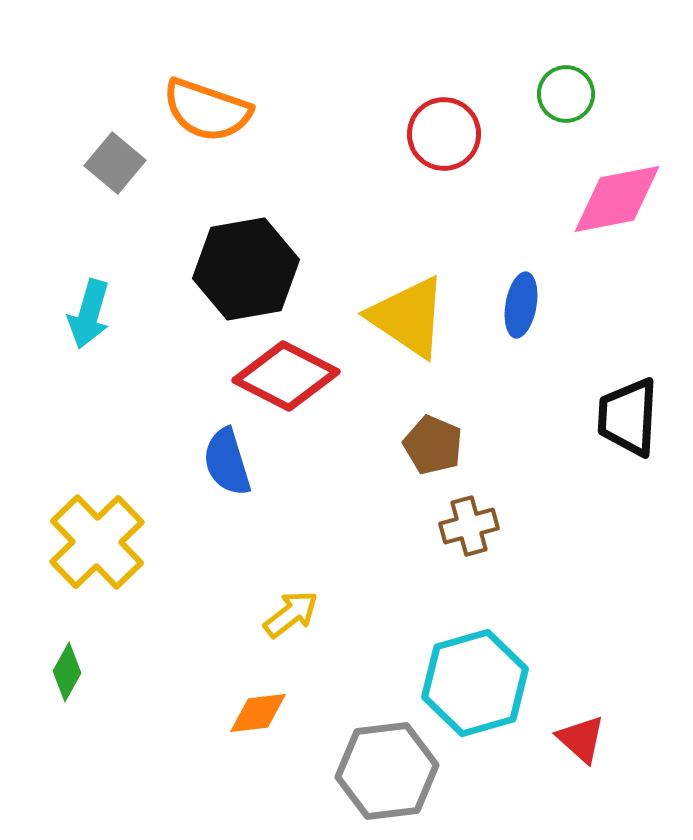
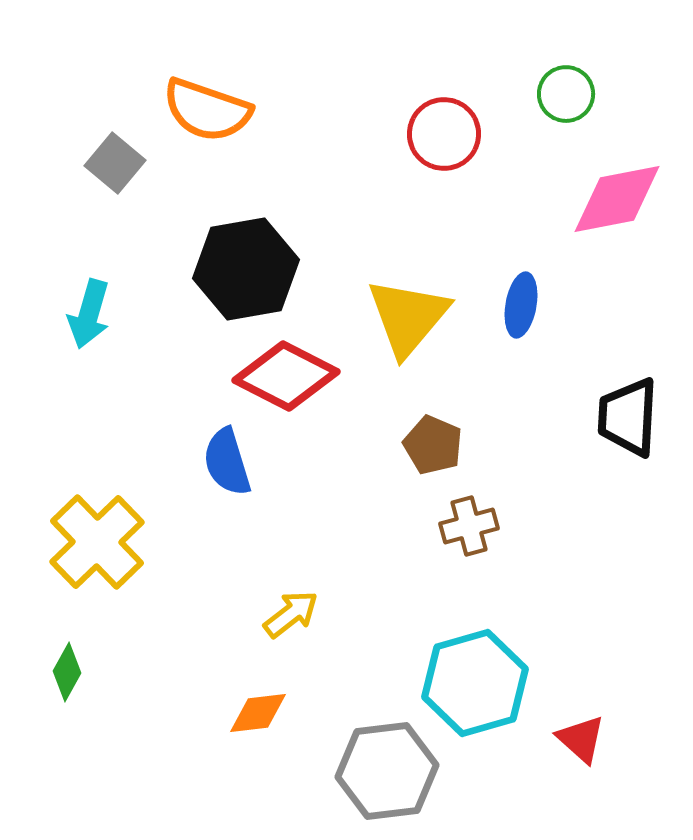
yellow triangle: rotated 36 degrees clockwise
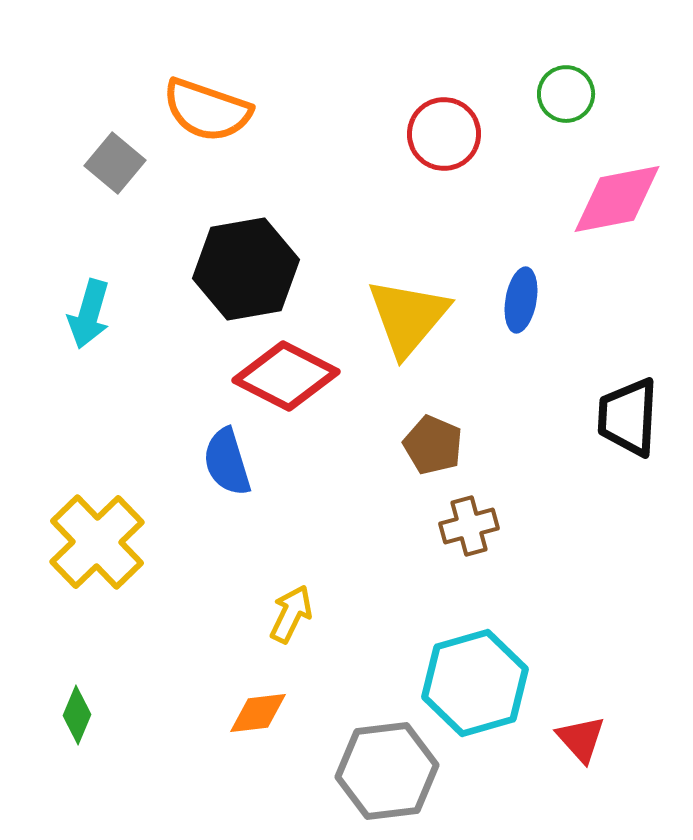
blue ellipse: moved 5 px up
yellow arrow: rotated 26 degrees counterclockwise
green diamond: moved 10 px right, 43 px down; rotated 6 degrees counterclockwise
red triangle: rotated 6 degrees clockwise
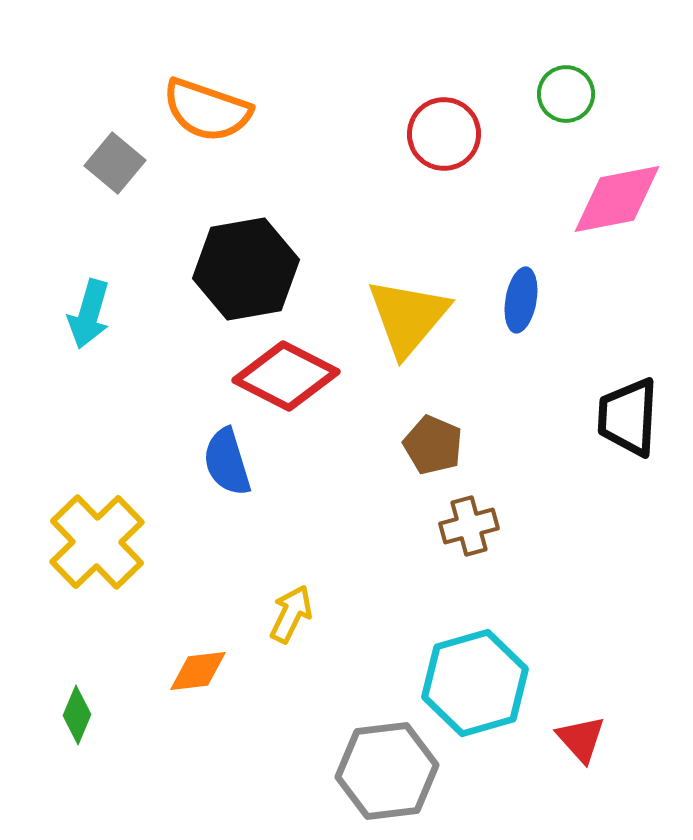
orange diamond: moved 60 px left, 42 px up
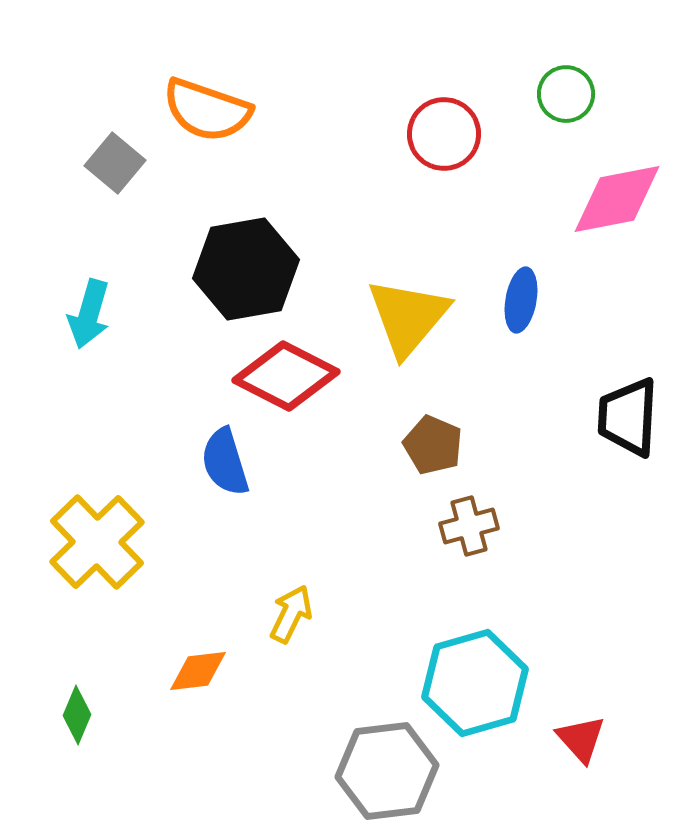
blue semicircle: moved 2 px left
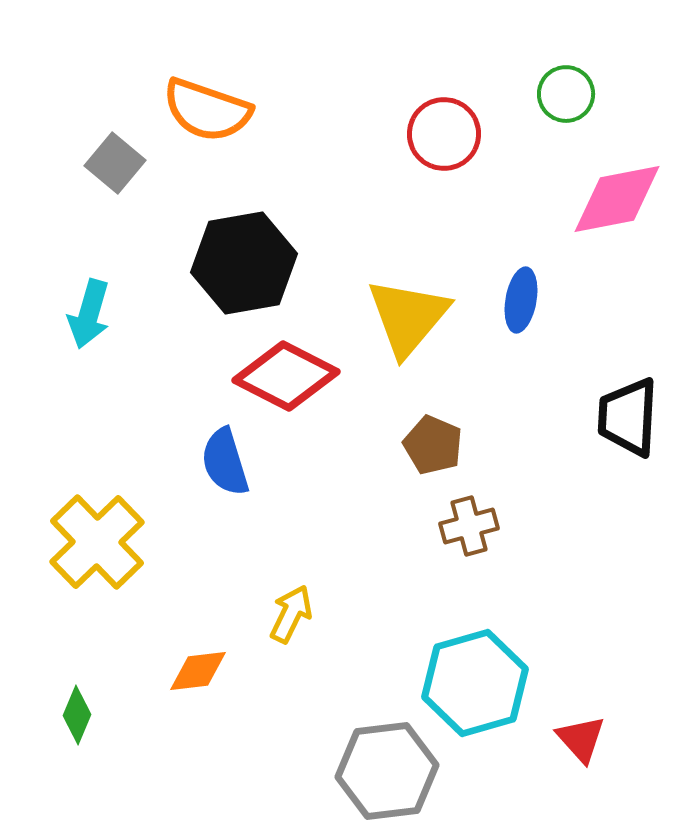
black hexagon: moved 2 px left, 6 px up
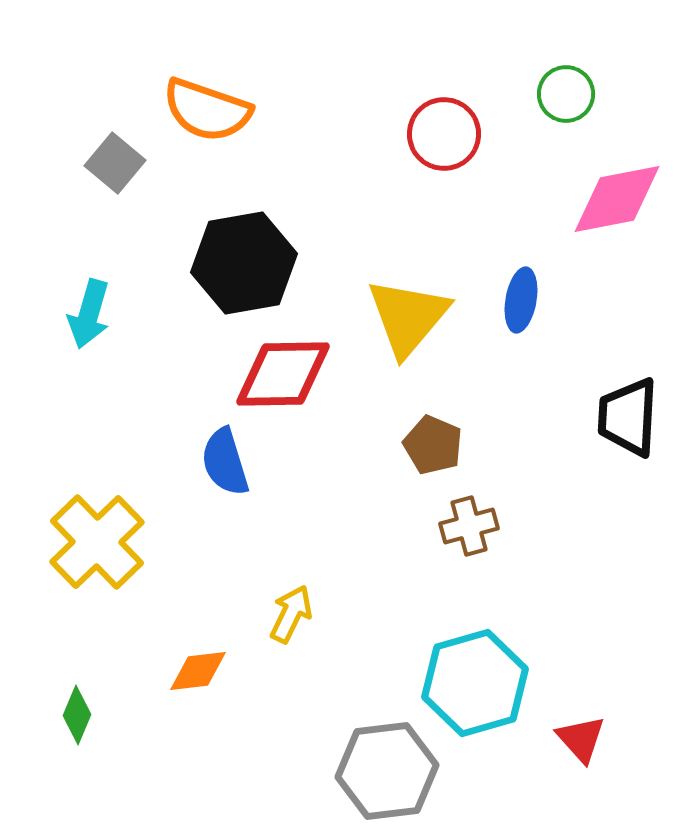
red diamond: moved 3 px left, 2 px up; rotated 28 degrees counterclockwise
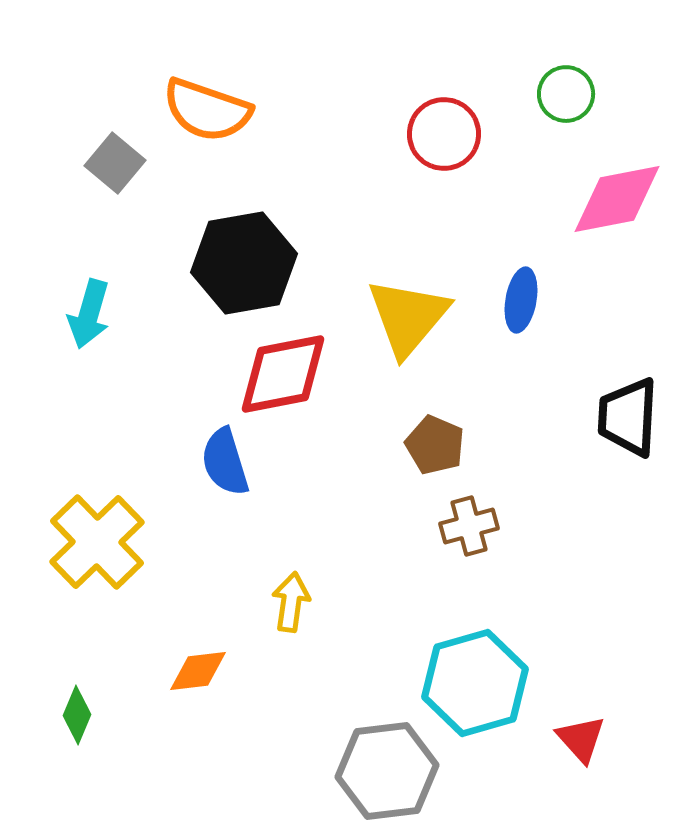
red diamond: rotated 10 degrees counterclockwise
brown pentagon: moved 2 px right
yellow arrow: moved 12 px up; rotated 18 degrees counterclockwise
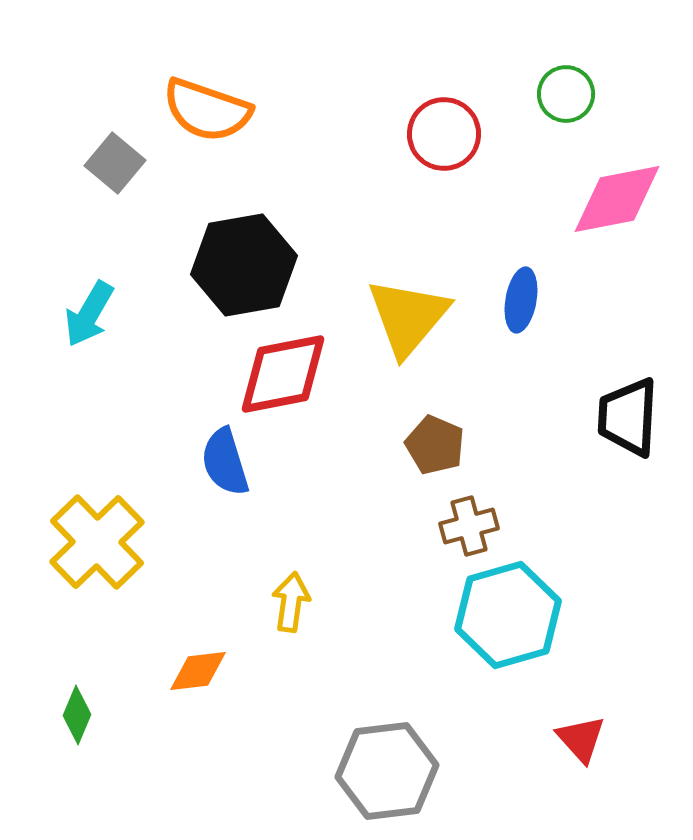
black hexagon: moved 2 px down
cyan arrow: rotated 14 degrees clockwise
cyan hexagon: moved 33 px right, 68 px up
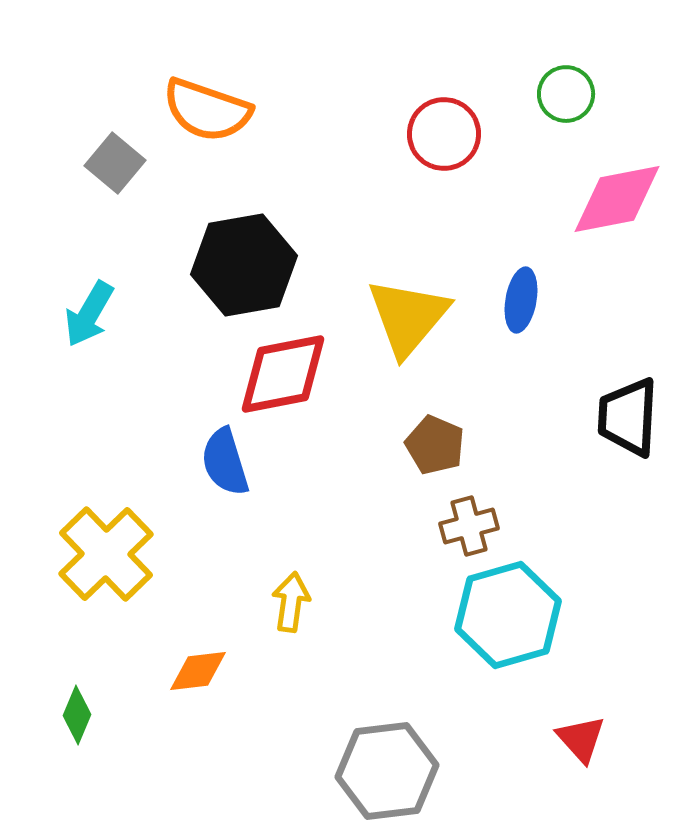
yellow cross: moved 9 px right, 12 px down
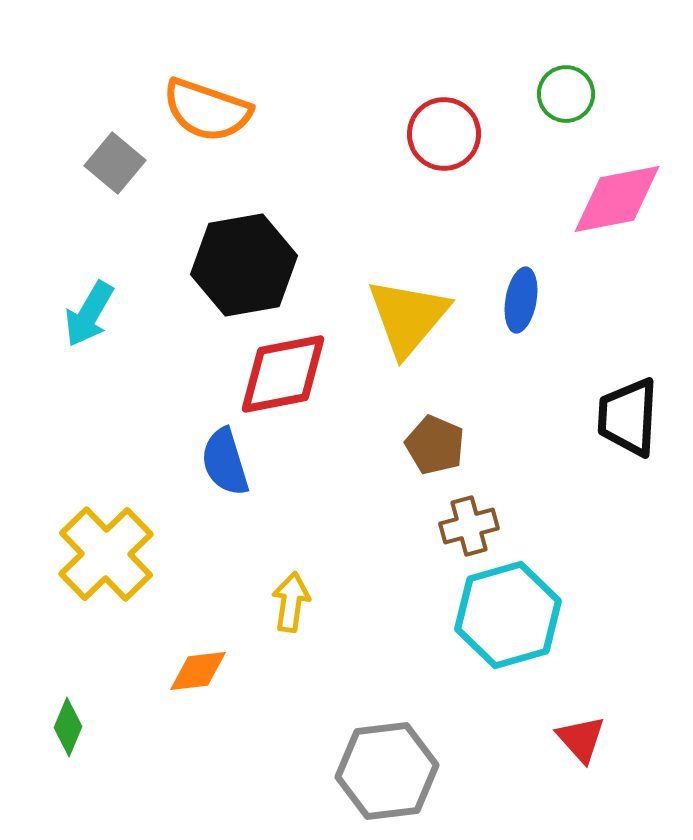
green diamond: moved 9 px left, 12 px down
